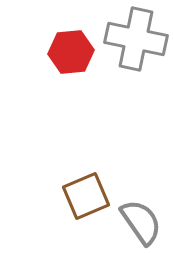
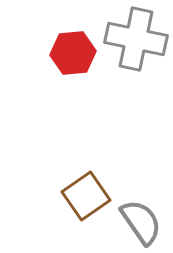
red hexagon: moved 2 px right, 1 px down
brown square: rotated 12 degrees counterclockwise
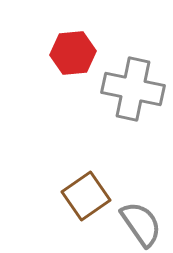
gray cross: moved 3 px left, 50 px down
gray semicircle: moved 2 px down
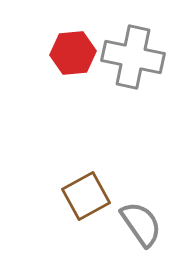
gray cross: moved 32 px up
brown square: rotated 6 degrees clockwise
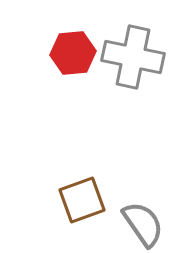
brown square: moved 4 px left, 4 px down; rotated 9 degrees clockwise
gray semicircle: moved 2 px right
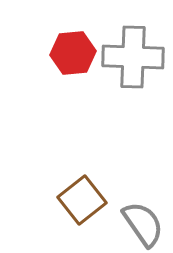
gray cross: rotated 10 degrees counterclockwise
brown square: rotated 18 degrees counterclockwise
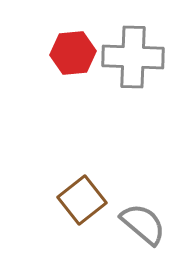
gray semicircle: rotated 15 degrees counterclockwise
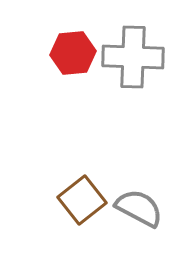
gray semicircle: moved 4 px left, 16 px up; rotated 12 degrees counterclockwise
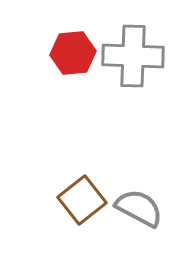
gray cross: moved 1 px up
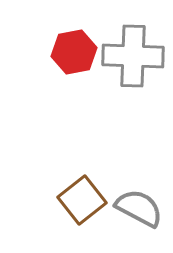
red hexagon: moved 1 px right, 1 px up; rotated 6 degrees counterclockwise
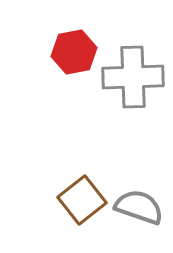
gray cross: moved 21 px down; rotated 4 degrees counterclockwise
gray semicircle: moved 1 px up; rotated 9 degrees counterclockwise
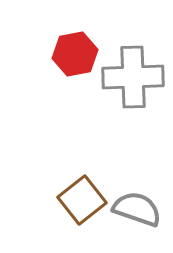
red hexagon: moved 1 px right, 2 px down
gray semicircle: moved 2 px left, 2 px down
